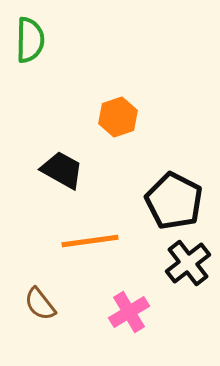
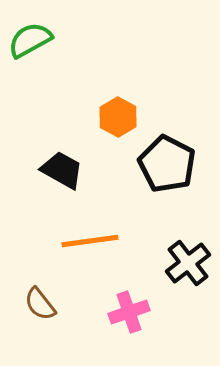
green semicircle: rotated 120 degrees counterclockwise
orange hexagon: rotated 12 degrees counterclockwise
black pentagon: moved 7 px left, 37 px up
pink cross: rotated 12 degrees clockwise
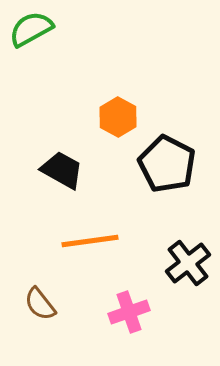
green semicircle: moved 1 px right, 11 px up
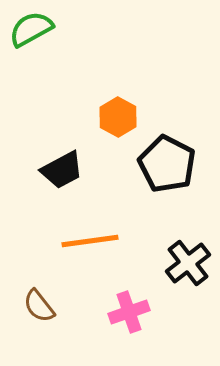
black trapezoid: rotated 123 degrees clockwise
brown semicircle: moved 1 px left, 2 px down
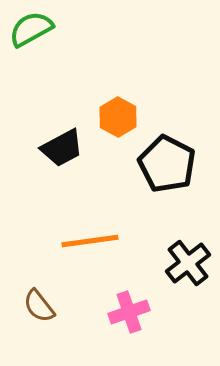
black trapezoid: moved 22 px up
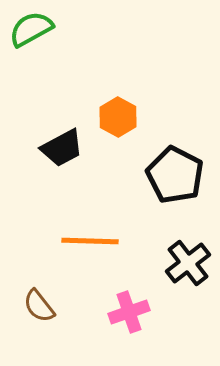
black pentagon: moved 8 px right, 11 px down
orange line: rotated 10 degrees clockwise
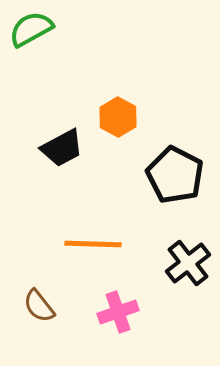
orange line: moved 3 px right, 3 px down
pink cross: moved 11 px left
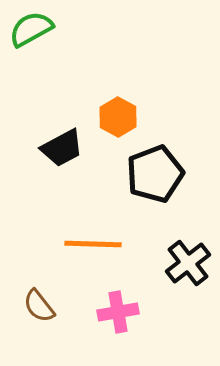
black pentagon: moved 20 px left, 1 px up; rotated 24 degrees clockwise
pink cross: rotated 9 degrees clockwise
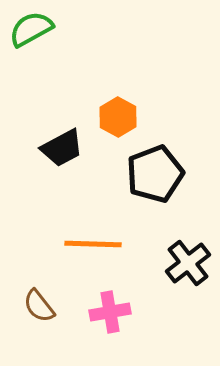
pink cross: moved 8 px left
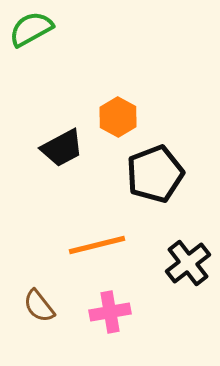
orange line: moved 4 px right, 1 px down; rotated 16 degrees counterclockwise
